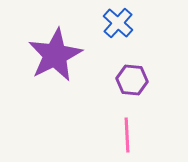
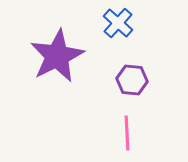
purple star: moved 2 px right, 1 px down
pink line: moved 2 px up
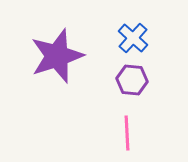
blue cross: moved 15 px right, 15 px down
purple star: rotated 8 degrees clockwise
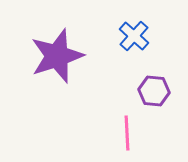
blue cross: moved 1 px right, 2 px up
purple hexagon: moved 22 px right, 11 px down
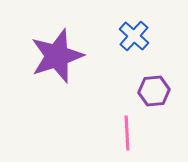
purple hexagon: rotated 12 degrees counterclockwise
